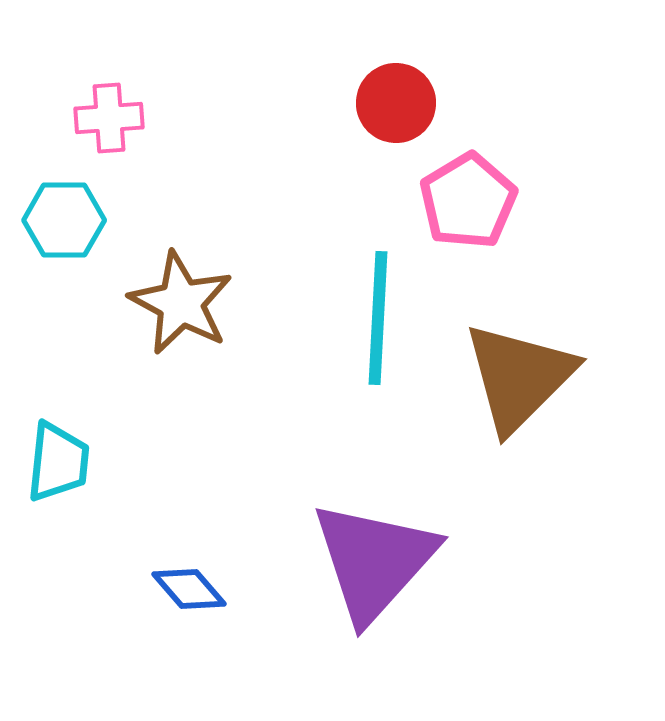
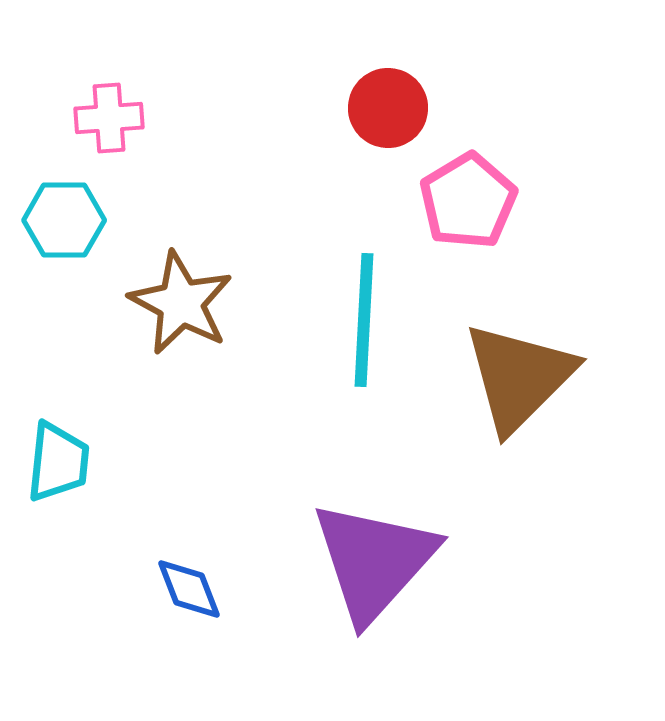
red circle: moved 8 px left, 5 px down
cyan line: moved 14 px left, 2 px down
blue diamond: rotated 20 degrees clockwise
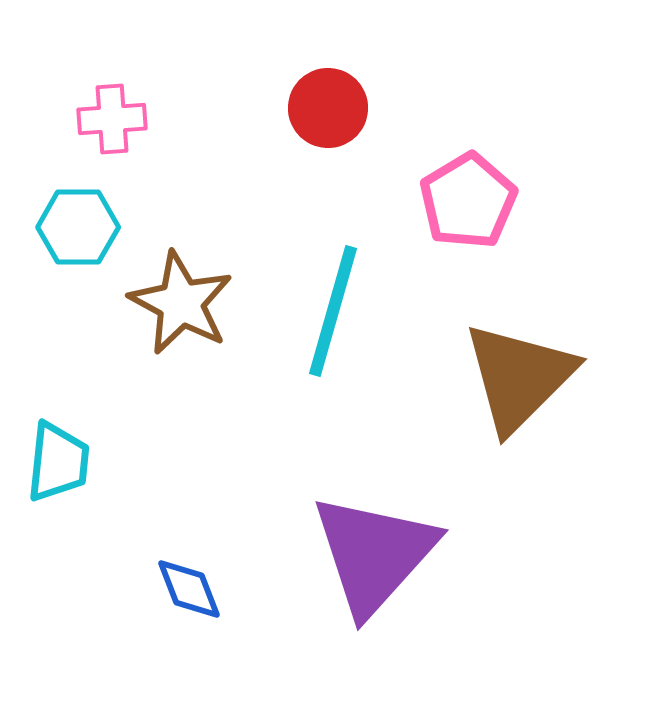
red circle: moved 60 px left
pink cross: moved 3 px right, 1 px down
cyan hexagon: moved 14 px right, 7 px down
cyan line: moved 31 px left, 9 px up; rotated 13 degrees clockwise
purple triangle: moved 7 px up
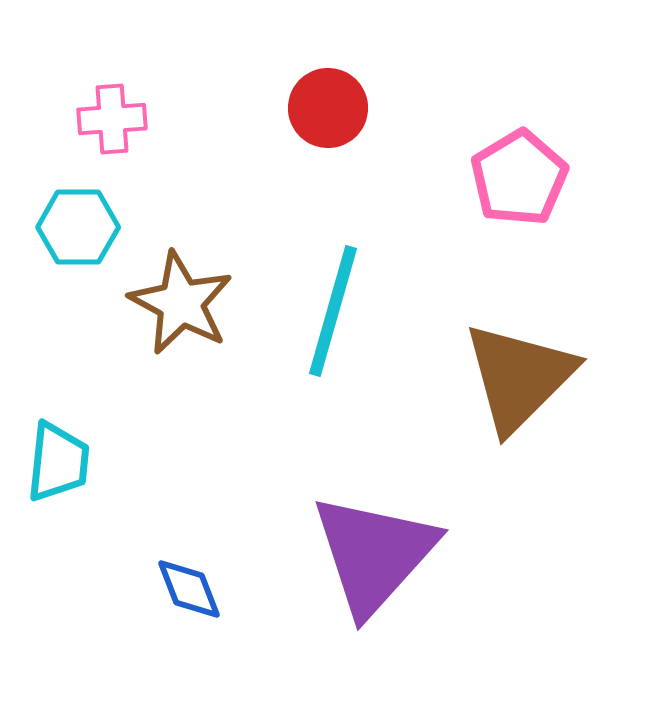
pink pentagon: moved 51 px right, 23 px up
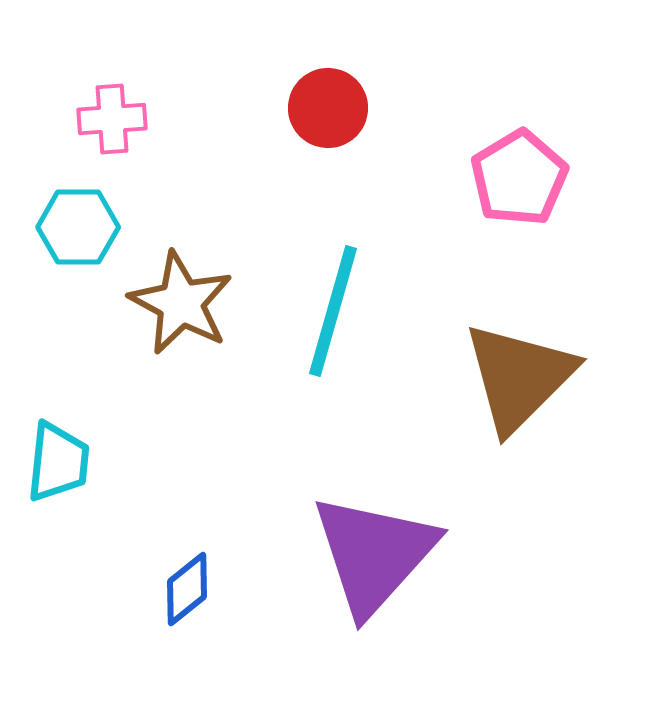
blue diamond: moved 2 px left; rotated 72 degrees clockwise
